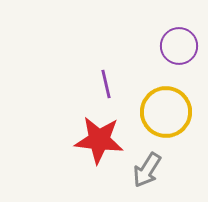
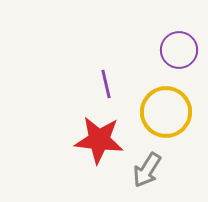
purple circle: moved 4 px down
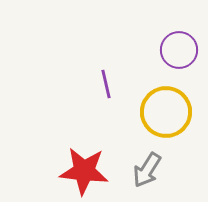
red star: moved 15 px left, 31 px down
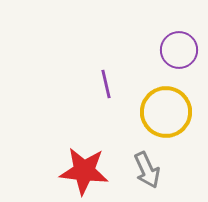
gray arrow: rotated 57 degrees counterclockwise
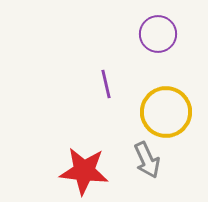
purple circle: moved 21 px left, 16 px up
gray arrow: moved 10 px up
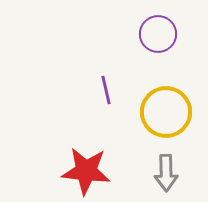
purple line: moved 6 px down
gray arrow: moved 19 px right, 13 px down; rotated 24 degrees clockwise
red star: moved 2 px right
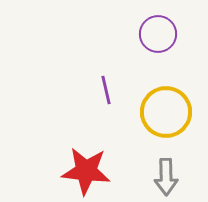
gray arrow: moved 4 px down
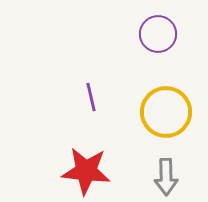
purple line: moved 15 px left, 7 px down
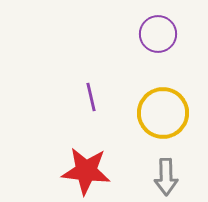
yellow circle: moved 3 px left, 1 px down
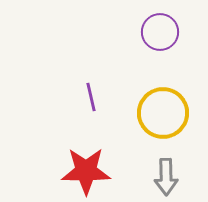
purple circle: moved 2 px right, 2 px up
red star: rotated 6 degrees counterclockwise
